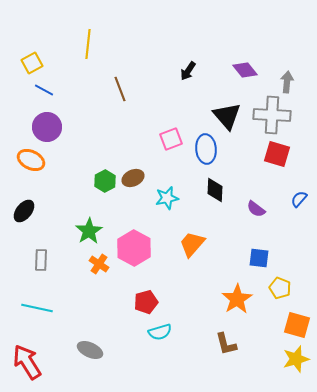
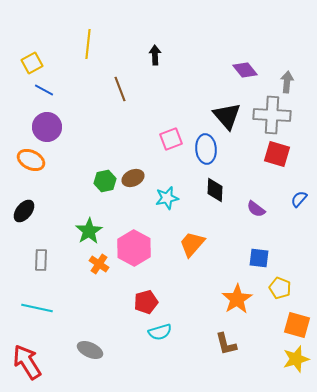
black arrow: moved 33 px left, 16 px up; rotated 144 degrees clockwise
green hexagon: rotated 15 degrees clockwise
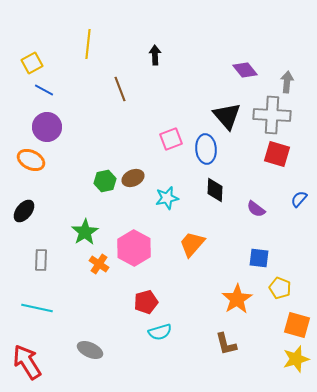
green star: moved 4 px left, 1 px down
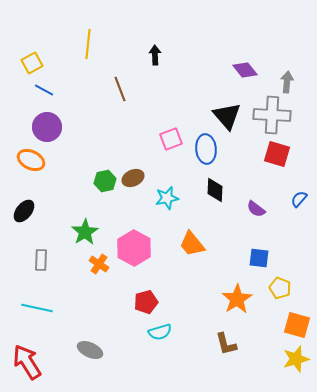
orange trapezoid: rotated 80 degrees counterclockwise
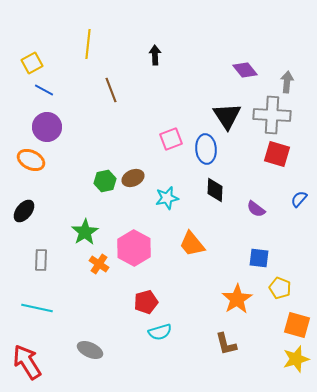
brown line: moved 9 px left, 1 px down
black triangle: rotated 8 degrees clockwise
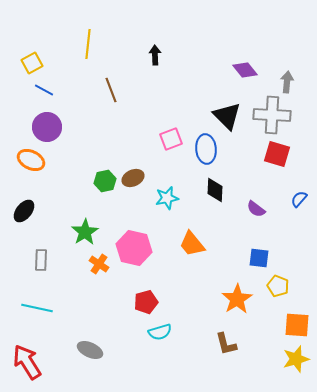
black triangle: rotated 12 degrees counterclockwise
pink hexagon: rotated 16 degrees counterclockwise
yellow pentagon: moved 2 px left, 2 px up
orange square: rotated 12 degrees counterclockwise
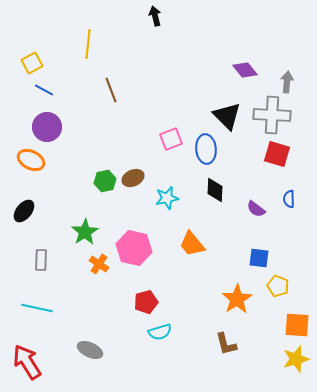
black arrow: moved 39 px up; rotated 12 degrees counterclockwise
blue semicircle: moved 10 px left; rotated 42 degrees counterclockwise
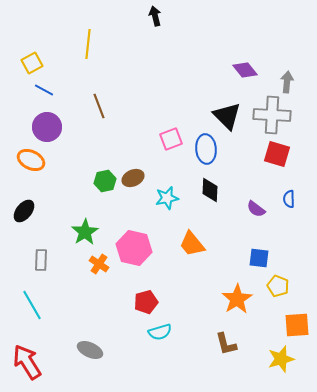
brown line: moved 12 px left, 16 px down
black diamond: moved 5 px left
cyan line: moved 5 px left, 3 px up; rotated 48 degrees clockwise
orange square: rotated 8 degrees counterclockwise
yellow star: moved 15 px left
